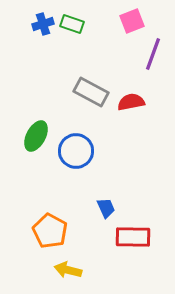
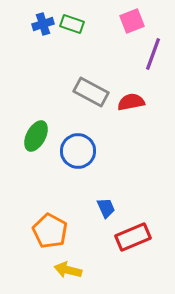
blue circle: moved 2 px right
red rectangle: rotated 24 degrees counterclockwise
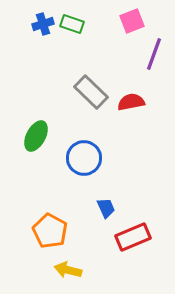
purple line: moved 1 px right
gray rectangle: rotated 16 degrees clockwise
blue circle: moved 6 px right, 7 px down
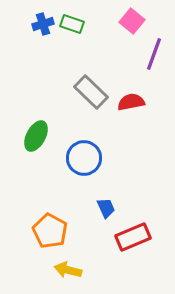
pink square: rotated 30 degrees counterclockwise
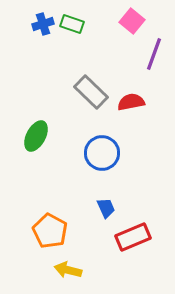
blue circle: moved 18 px right, 5 px up
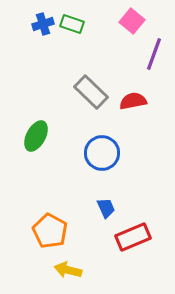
red semicircle: moved 2 px right, 1 px up
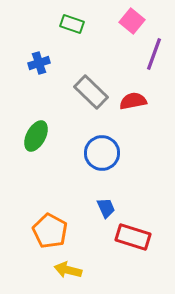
blue cross: moved 4 px left, 39 px down
red rectangle: rotated 40 degrees clockwise
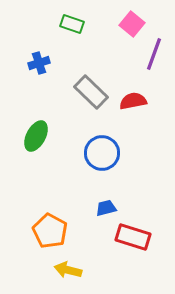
pink square: moved 3 px down
blue trapezoid: rotated 80 degrees counterclockwise
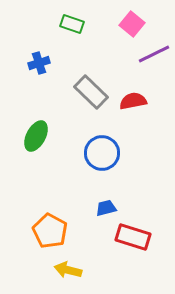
purple line: rotated 44 degrees clockwise
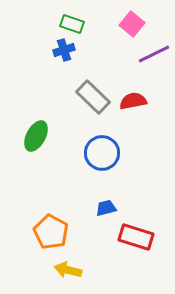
blue cross: moved 25 px right, 13 px up
gray rectangle: moved 2 px right, 5 px down
orange pentagon: moved 1 px right, 1 px down
red rectangle: moved 3 px right
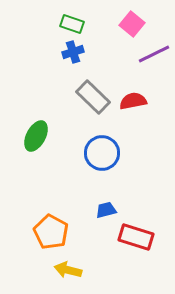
blue cross: moved 9 px right, 2 px down
blue trapezoid: moved 2 px down
